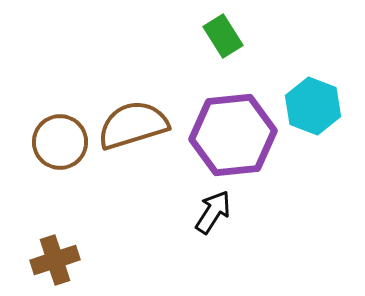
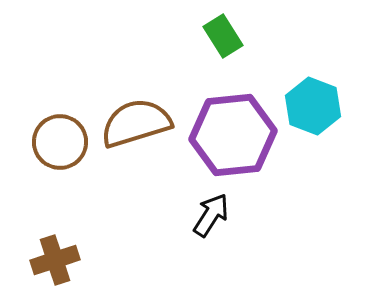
brown semicircle: moved 3 px right, 2 px up
black arrow: moved 2 px left, 3 px down
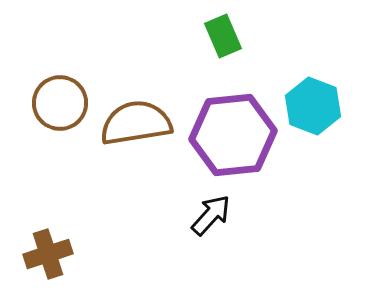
green rectangle: rotated 9 degrees clockwise
brown semicircle: rotated 8 degrees clockwise
brown circle: moved 39 px up
black arrow: rotated 9 degrees clockwise
brown cross: moved 7 px left, 6 px up
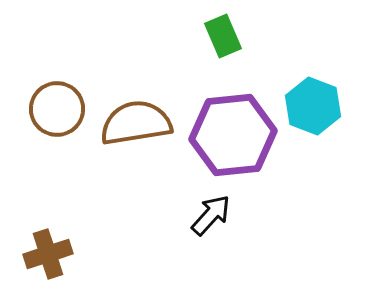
brown circle: moved 3 px left, 6 px down
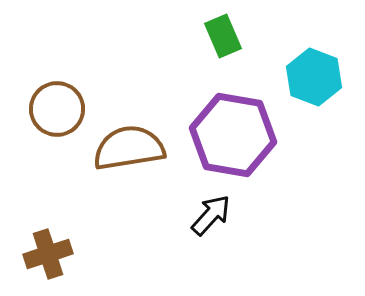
cyan hexagon: moved 1 px right, 29 px up
brown semicircle: moved 7 px left, 25 px down
purple hexagon: rotated 16 degrees clockwise
